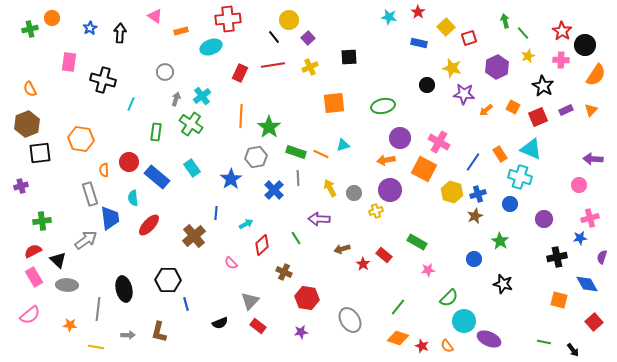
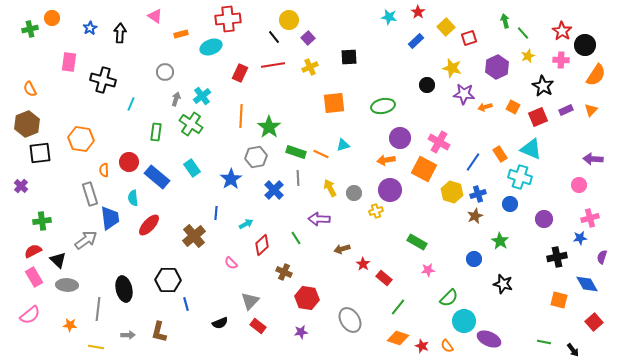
orange rectangle at (181, 31): moved 3 px down
blue rectangle at (419, 43): moved 3 px left, 2 px up; rotated 56 degrees counterclockwise
orange arrow at (486, 110): moved 1 px left, 3 px up; rotated 24 degrees clockwise
purple cross at (21, 186): rotated 32 degrees counterclockwise
red rectangle at (384, 255): moved 23 px down
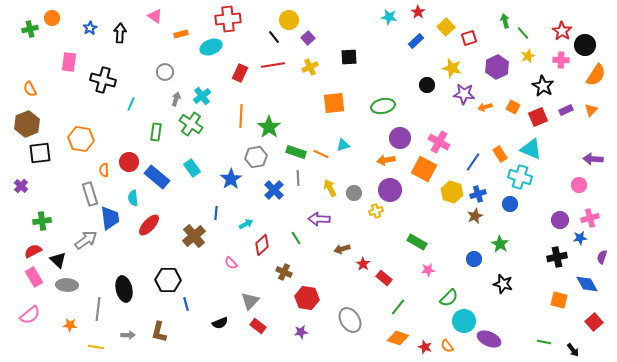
purple circle at (544, 219): moved 16 px right, 1 px down
green star at (500, 241): moved 3 px down
red star at (422, 346): moved 3 px right, 1 px down
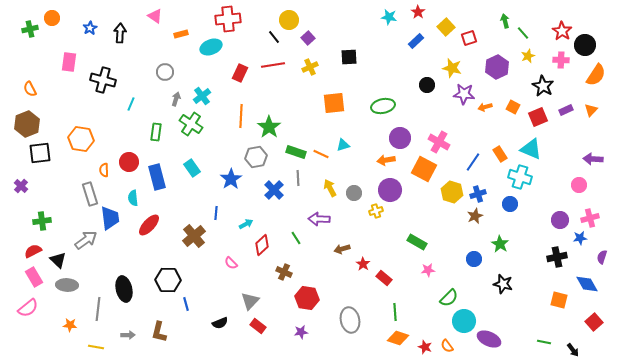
blue rectangle at (157, 177): rotated 35 degrees clockwise
green line at (398, 307): moved 3 px left, 5 px down; rotated 42 degrees counterclockwise
pink semicircle at (30, 315): moved 2 px left, 7 px up
gray ellipse at (350, 320): rotated 20 degrees clockwise
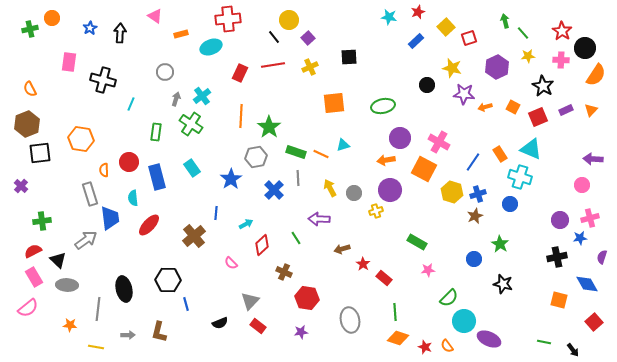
red star at (418, 12): rotated 16 degrees clockwise
black circle at (585, 45): moved 3 px down
yellow star at (528, 56): rotated 16 degrees clockwise
pink circle at (579, 185): moved 3 px right
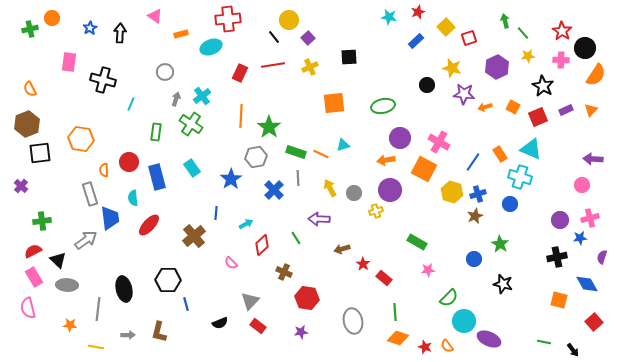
pink semicircle at (28, 308): rotated 115 degrees clockwise
gray ellipse at (350, 320): moved 3 px right, 1 px down
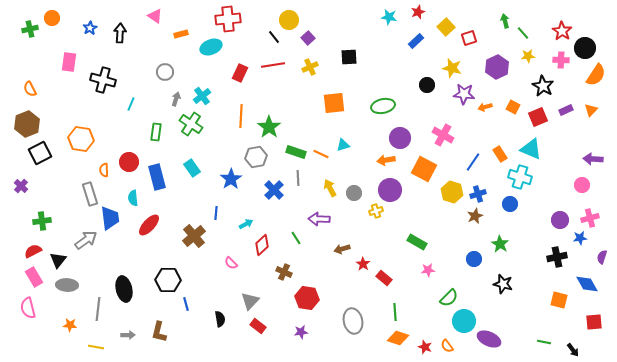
pink cross at (439, 142): moved 4 px right, 7 px up
black square at (40, 153): rotated 20 degrees counterclockwise
black triangle at (58, 260): rotated 24 degrees clockwise
red square at (594, 322): rotated 36 degrees clockwise
black semicircle at (220, 323): moved 4 px up; rotated 77 degrees counterclockwise
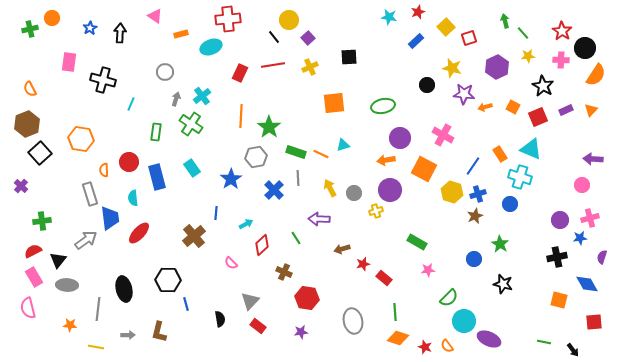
black square at (40, 153): rotated 15 degrees counterclockwise
blue line at (473, 162): moved 4 px down
red ellipse at (149, 225): moved 10 px left, 8 px down
red star at (363, 264): rotated 24 degrees clockwise
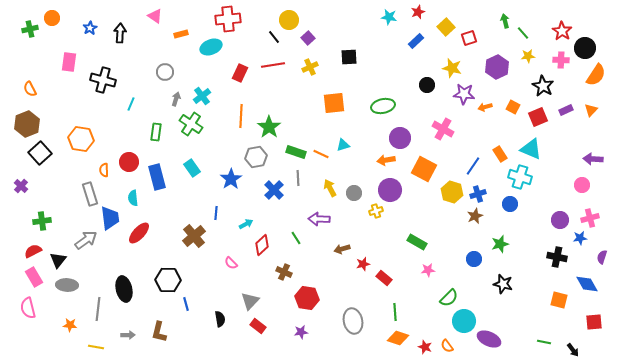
pink cross at (443, 135): moved 6 px up
green star at (500, 244): rotated 24 degrees clockwise
black cross at (557, 257): rotated 24 degrees clockwise
